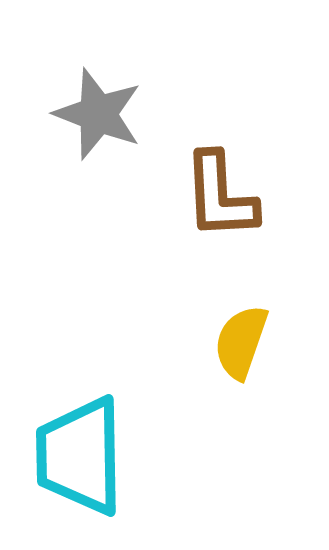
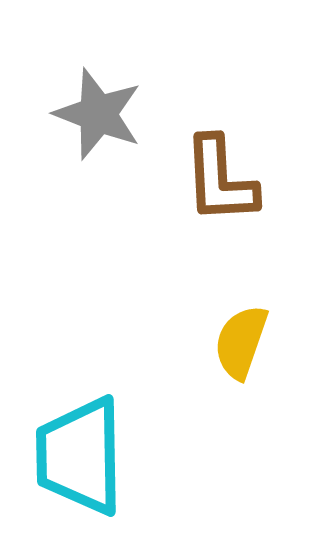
brown L-shape: moved 16 px up
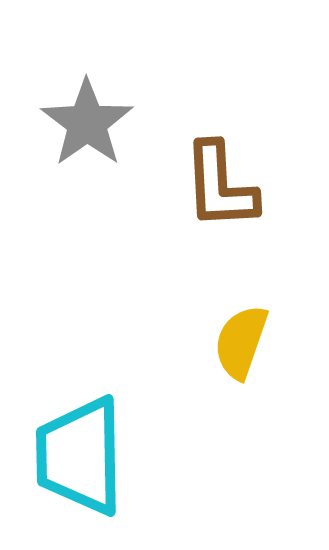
gray star: moved 11 px left, 9 px down; rotated 16 degrees clockwise
brown L-shape: moved 6 px down
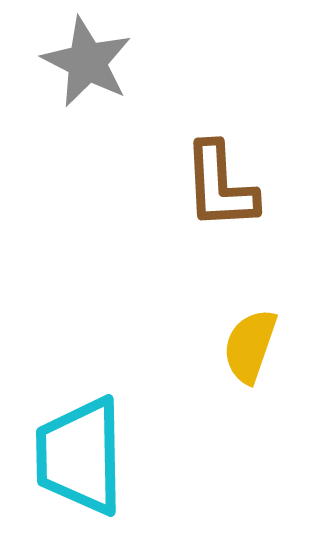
gray star: moved 61 px up; rotated 10 degrees counterclockwise
yellow semicircle: moved 9 px right, 4 px down
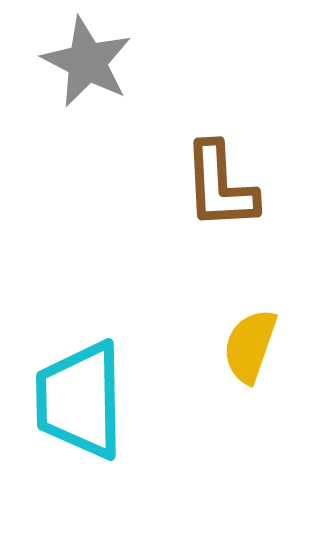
cyan trapezoid: moved 56 px up
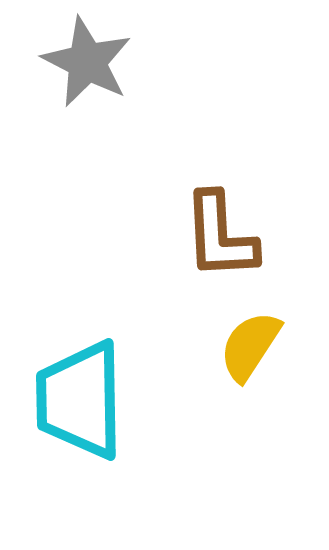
brown L-shape: moved 50 px down
yellow semicircle: rotated 14 degrees clockwise
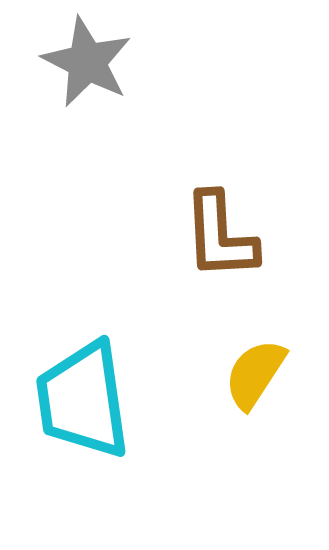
yellow semicircle: moved 5 px right, 28 px down
cyan trapezoid: moved 3 px right; rotated 7 degrees counterclockwise
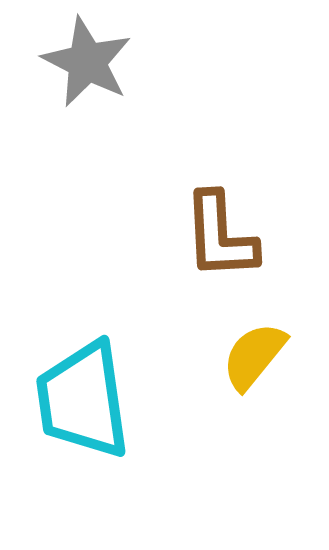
yellow semicircle: moved 1 px left, 18 px up; rotated 6 degrees clockwise
